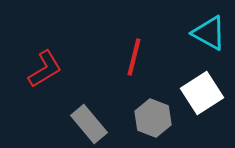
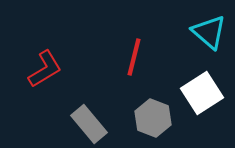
cyan triangle: moved 1 px up; rotated 12 degrees clockwise
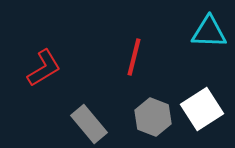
cyan triangle: rotated 39 degrees counterclockwise
red L-shape: moved 1 px left, 1 px up
white square: moved 16 px down
gray hexagon: moved 1 px up
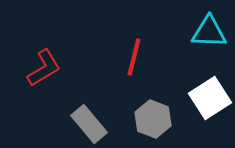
white square: moved 8 px right, 11 px up
gray hexagon: moved 2 px down
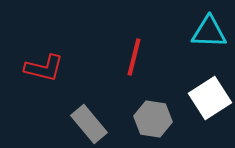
red L-shape: rotated 45 degrees clockwise
gray hexagon: rotated 12 degrees counterclockwise
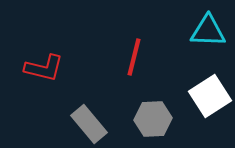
cyan triangle: moved 1 px left, 1 px up
white square: moved 2 px up
gray hexagon: rotated 12 degrees counterclockwise
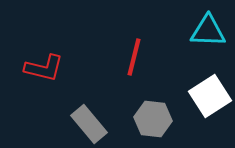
gray hexagon: rotated 9 degrees clockwise
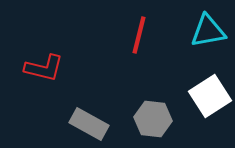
cyan triangle: rotated 12 degrees counterclockwise
red line: moved 5 px right, 22 px up
gray rectangle: rotated 21 degrees counterclockwise
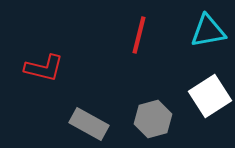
gray hexagon: rotated 21 degrees counterclockwise
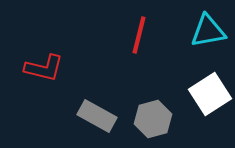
white square: moved 2 px up
gray rectangle: moved 8 px right, 8 px up
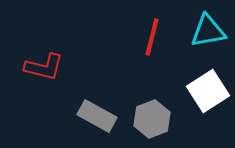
red line: moved 13 px right, 2 px down
red L-shape: moved 1 px up
white square: moved 2 px left, 3 px up
gray hexagon: moved 1 px left; rotated 6 degrees counterclockwise
